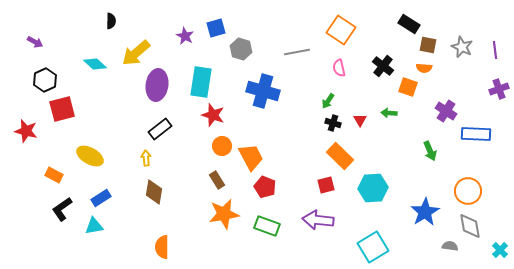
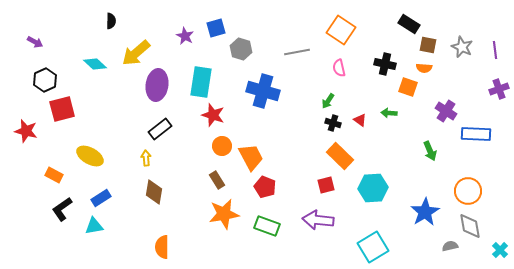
black cross at (383, 66): moved 2 px right, 2 px up; rotated 25 degrees counterclockwise
red triangle at (360, 120): rotated 24 degrees counterclockwise
gray semicircle at (450, 246): rotated 21 degrees counterclockwise
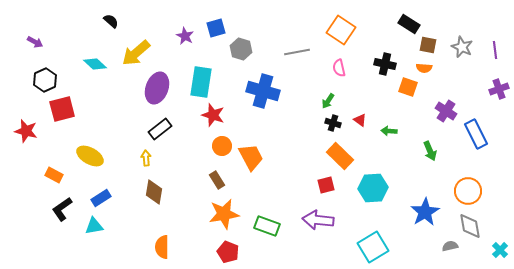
black semicircle at (111, 21): rotated 49 degrees counterclockwise
purple ellipse at (157, 85): moved 3 px down; rotated 12 degrees clockwise
green arrow at (389, 113): moved 18 px down
blue rectangle at (476, 134): rotated 60 degrees clockwise
red pentagon at (265, 187): moved 37 px left, 65 px down
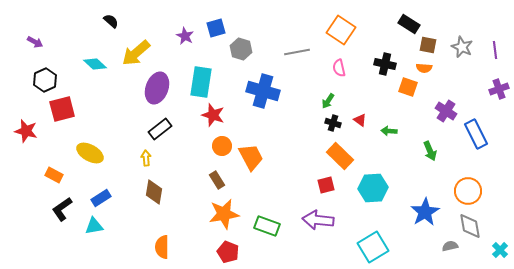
yellow ellipse at (90, 156): moved 3 px up
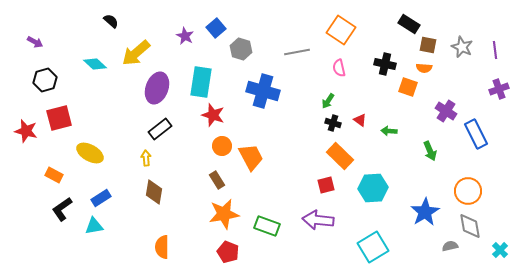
blue square at (216, 28): rotated 24 degrees counterclockwise
black hexagon at (45, 80): rotated 10 degrees clockwise
red square at (62, 109): moved 3 px left, 9 px down
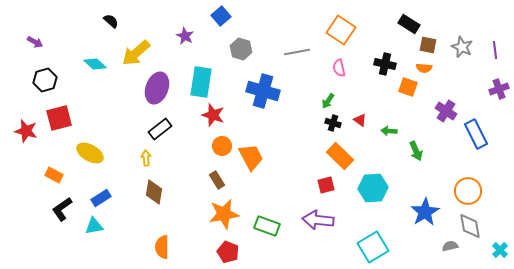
blue square at (216, 28): moved 5 px right, 12 px up
green arrow at (430, 151): moved 14 px left
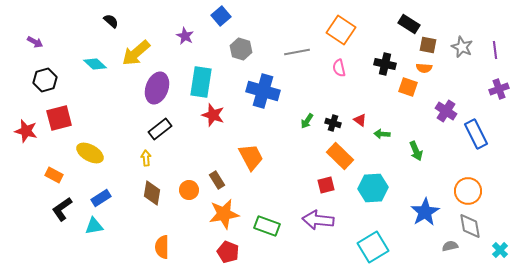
green arrow at (328, 101): moved 21 px left, 20 px down
green arrow at (389, 131): moved 7 px left, 3 px down
orange circle at (222, 146): moved 33 px left, 44 px down
brown diamond at (154, 192): moved 2 px left, 1 px down
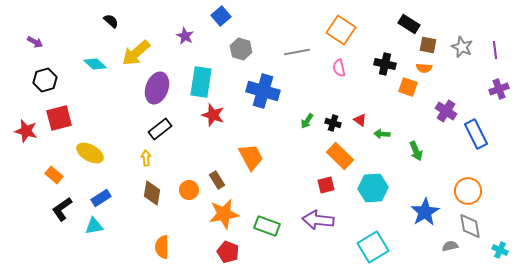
orange rectangle at (54, 175): rotated 12 degrees clockwise
cyan cross at (500, 250): rotated 21 degrees counterclockwise
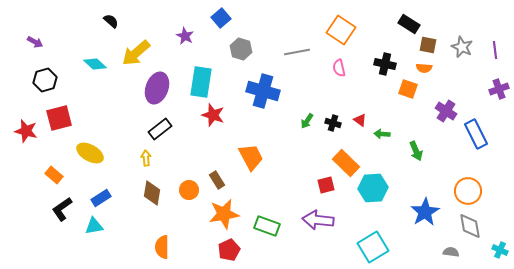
blue square at (221, 16): moved 2 px down
orange square at (408, 87): moved 2 px down
orange rectangle at (340, 156): moved 6 px right, 7 px down
gray semicircle at (450, 246): moved 1 px right, 6 px down; rotated 21 degrees clockwise
red pentagon at (228, 252): moved 1 px right, 2 px up; rotated 25 degrees clockwise
